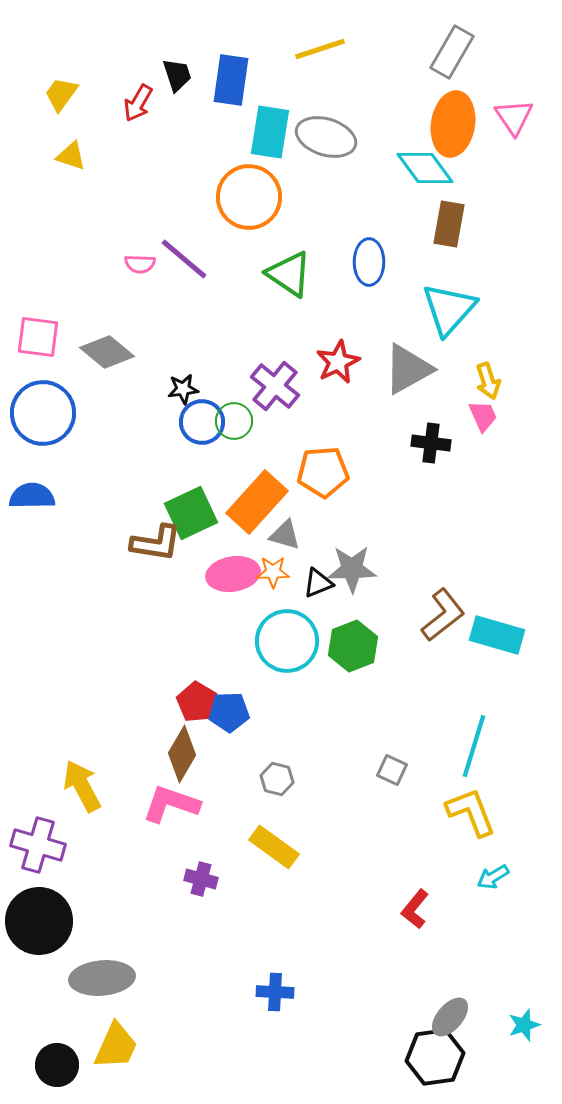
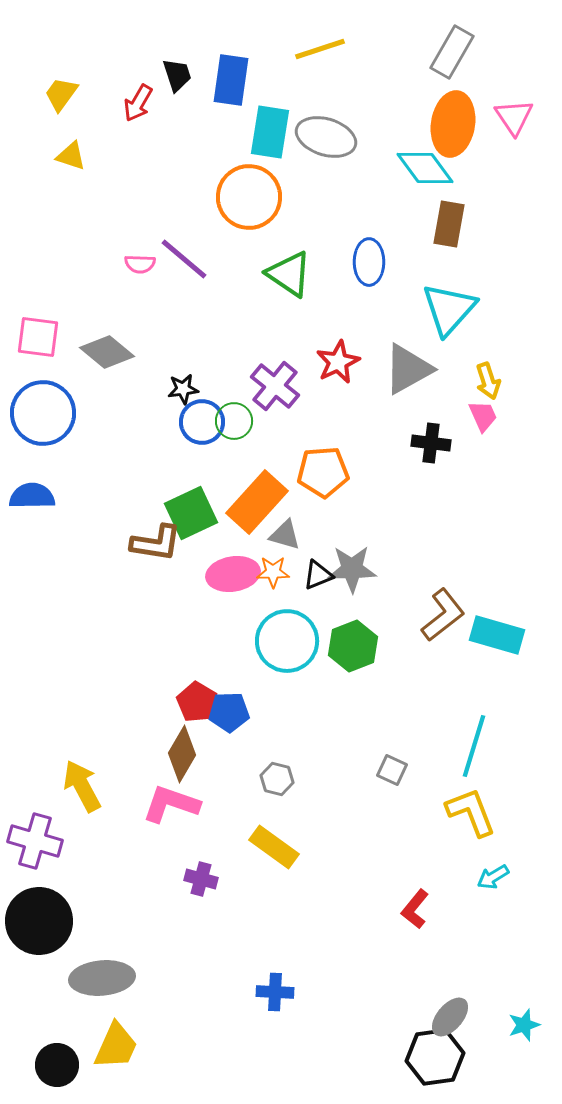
black triangle at (318, 583): moved 8 px up
purple cross at (38, 845): moved 3 px left, 4 px up
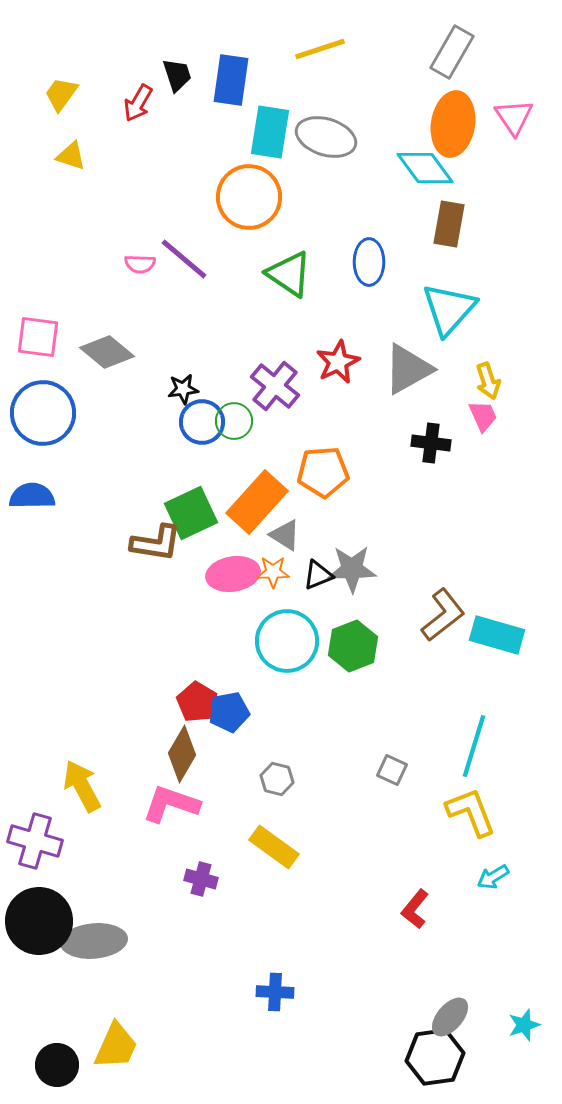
gray triangle at (285, 535): rotated 16 degrees clockwise
blue pentagon at (229, 712): rotated 9 degrees counterclockwise
gray ellipse at (102, 978): moved 8 px left, 37 px up
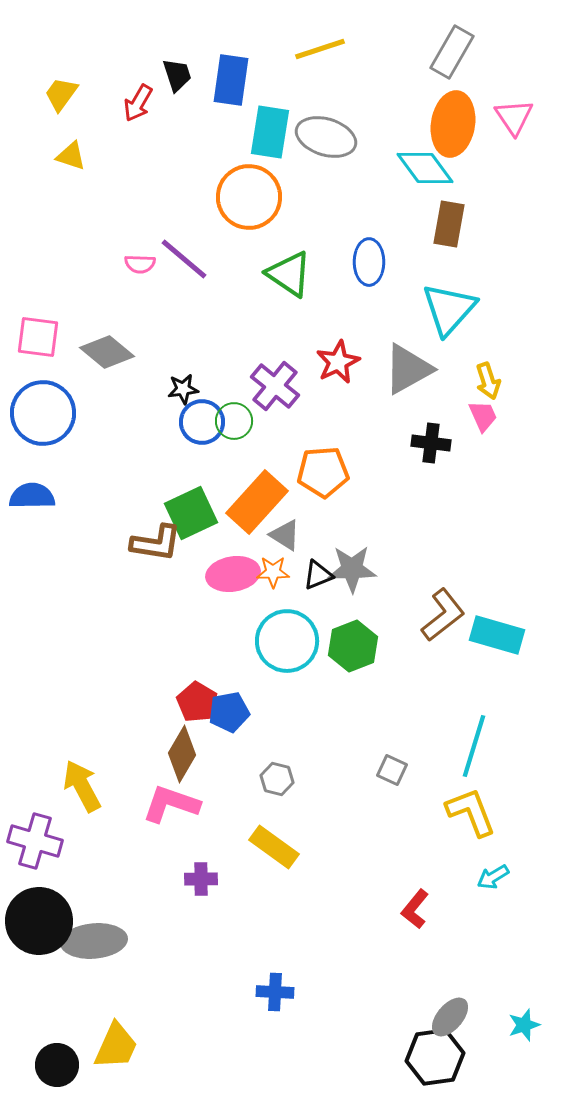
purple cross at (201, 879): rotated 16 degrees counterclockwise
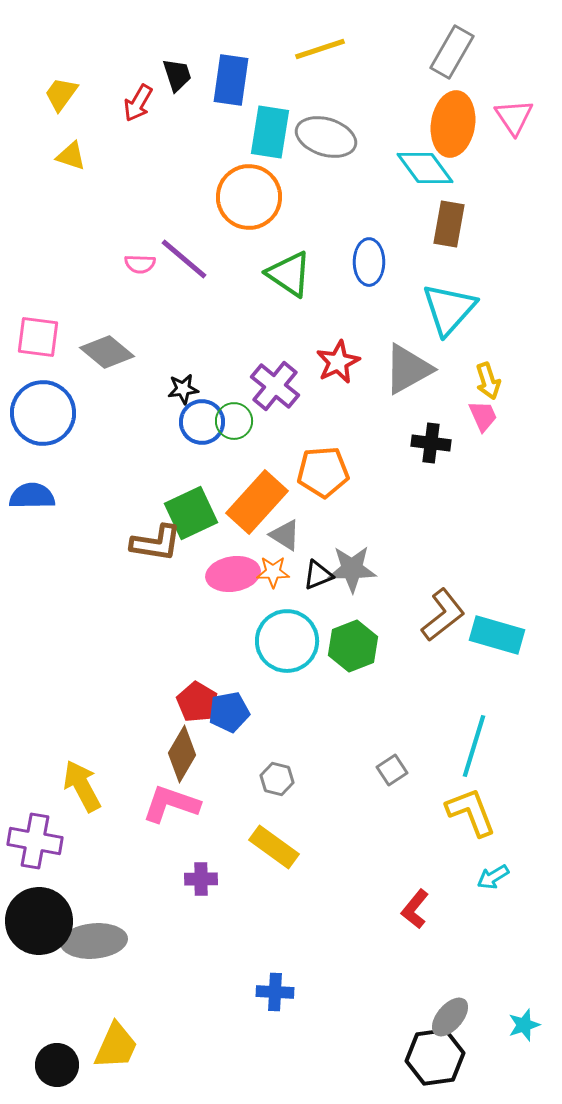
gray square at (392, 770): rotated 32 degrees clockwise
purple cross at (35, 841): rotated 6 degrees counterclockwise
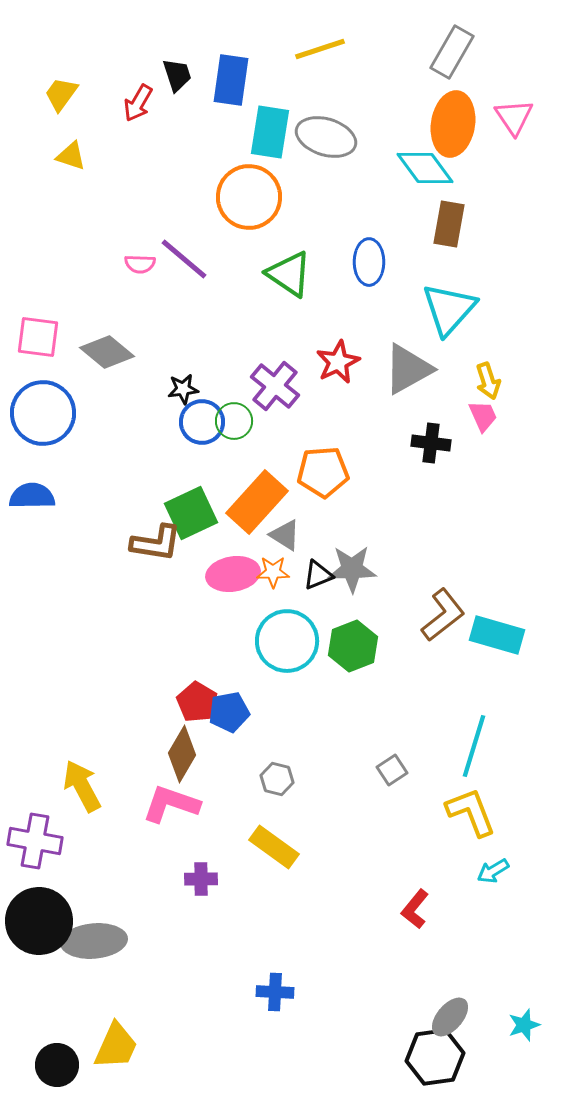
cyan arrow at (493, 877): moved 6 px up
